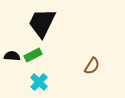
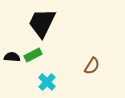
black semicircle: moved 1 px down
cyan cross: moved 8 px right
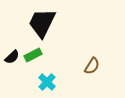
black semicircle: rotated 133 degrees clockwise
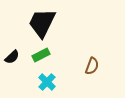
green rectangle: moved 8 px right
brown semicircle: rotated 12 degrees counterclockwise
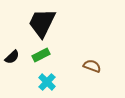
brown semicircle: rotated 90 degrees counterclockwise
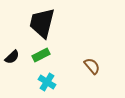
black trapezoid: rotated 12 degrees counterclockwise
brown semicircle: rotated 30 degrees clockwise
cyan cross: rotated 12 degrees counterclockwise
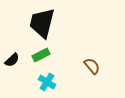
black semicircle: moved 3 px down
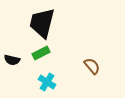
green rectangle: moved 2 px up
black semicircle: rotated 56 degrees clockwise
